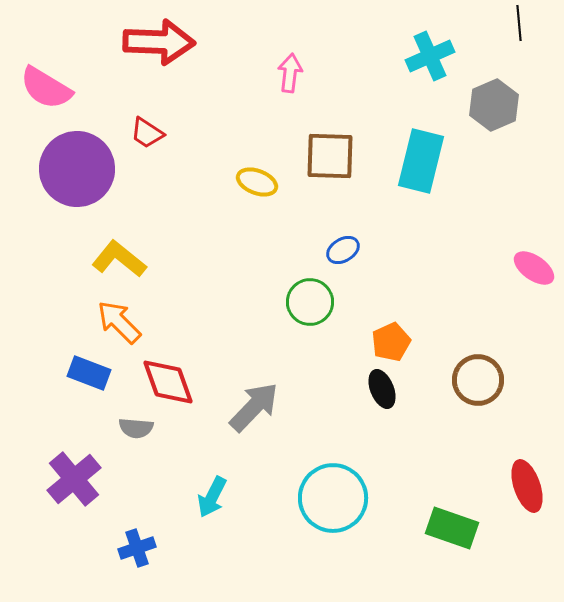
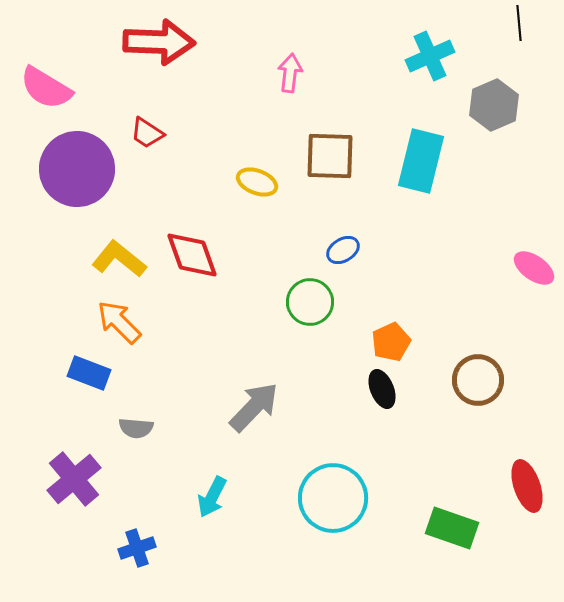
red diamond: moved 24 px right, 127 px up
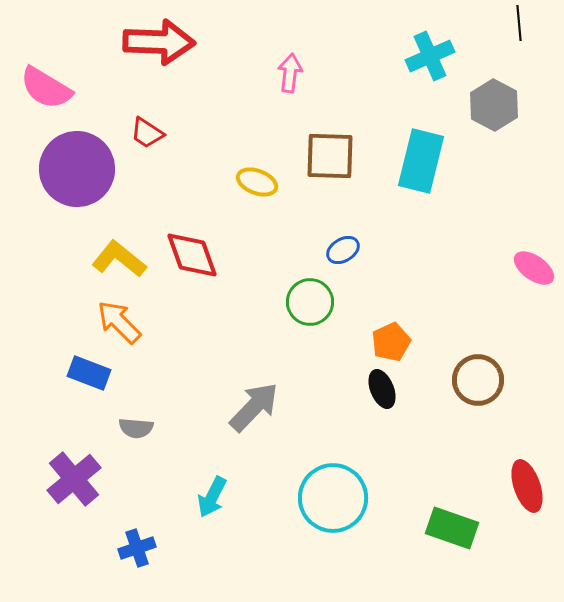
gray hexagon: rotated 9 degrees counterclockwise
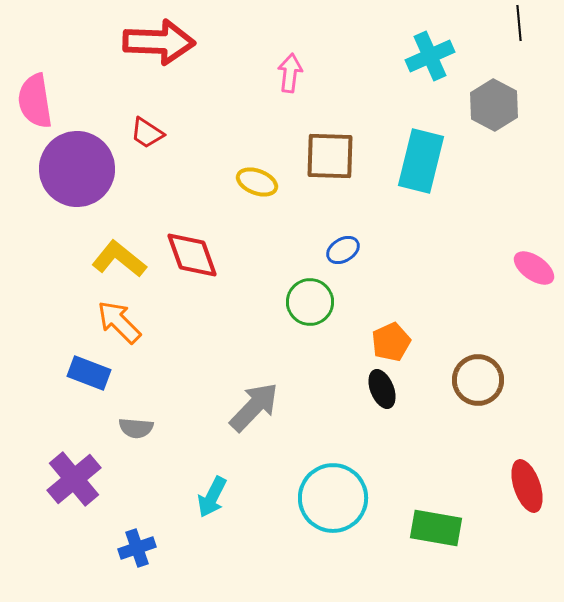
pink semicircle: moved 11 px left, 13 px down; rotated 50 degrees clockwise
green rectangle: moved 16 px left; rotated 9 degrees counterclockwise
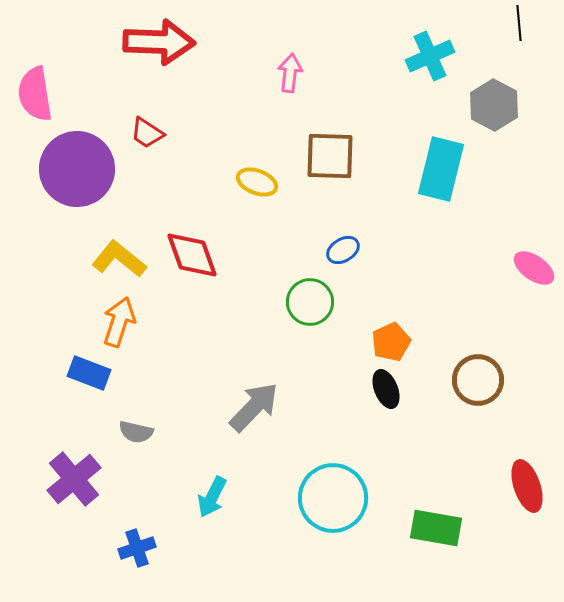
pink semicircle: moved 7 px up
cyan rectangle: moved 20 px right, 8 px down
orange arrow: rotated 63 degrees clockwise
black ellipse: moved 4 px right
gray semicircle: moved 4 px down; rotated 8 degrees clockwise
